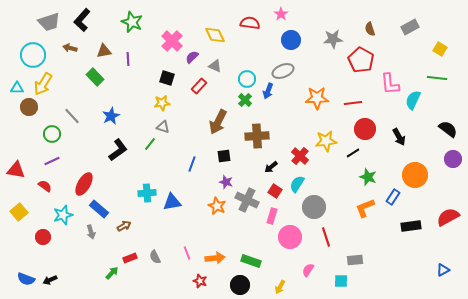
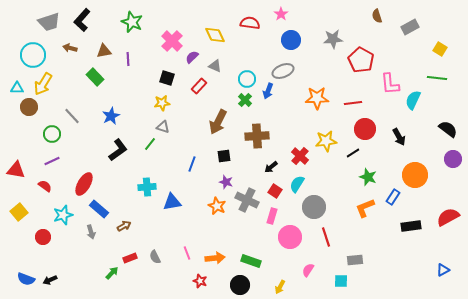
brown semicircle at (370, 29): moved 7 px right, 13 px up
cyan cross at (147, 193): moved 6 px up
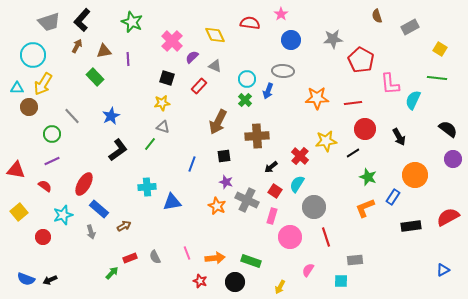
brown arrow at (70, 48): moved 7 px right, 2 px up; rotated 104 degrees clockwise
gray ellipse at (283, 71): rotated 25 degrees clockwise
black circle at (240, 285): moved 5 px left, 3 px up
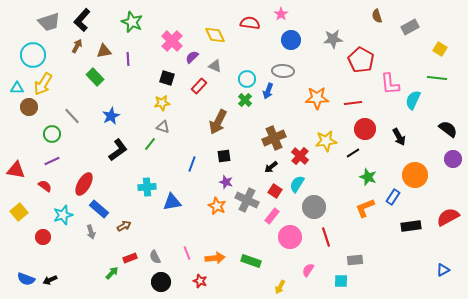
brown cross at (257, 136): moved 17 px right, 2 px down; rotated 20 degrees counterclockwise
pink rectangle at (272, 216): rotated 21 degrees clockwise
black circle at (235, 282): moved 74 px left
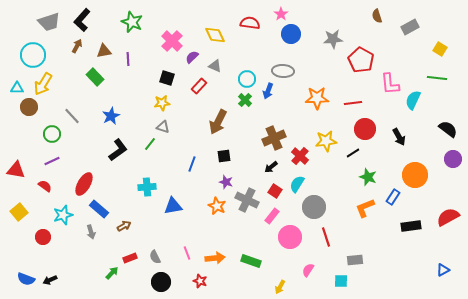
blue circle at (291, 40): moved 6 px up
blue triangle at (172, 202): moved 1 px right, 4 px down
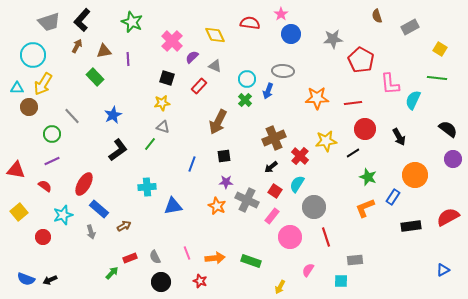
blue star at (111, 116): moved 2 px right, 1 px up
purple star at (226, 182): rotated 16 degrees counterclockwise
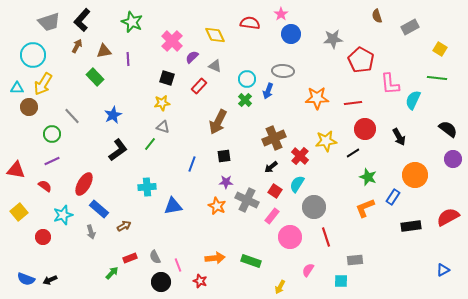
pink line at (187, 253): moved 9 px left, 12 px down
